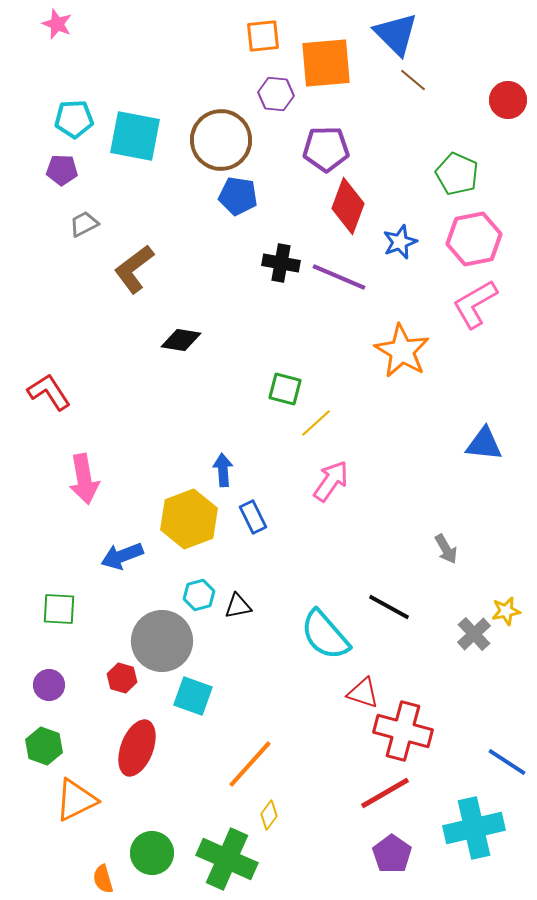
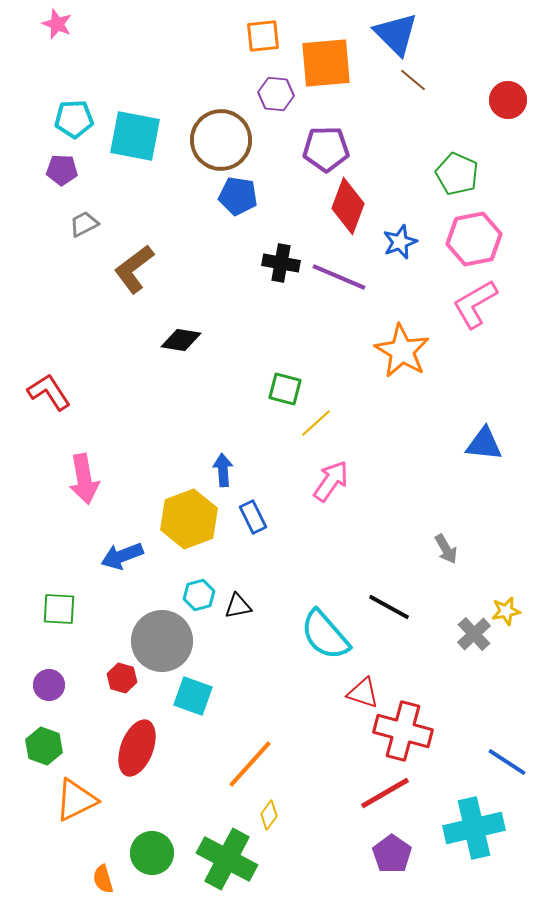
green cross at (227, 859): rotated 4 degrees clockwise
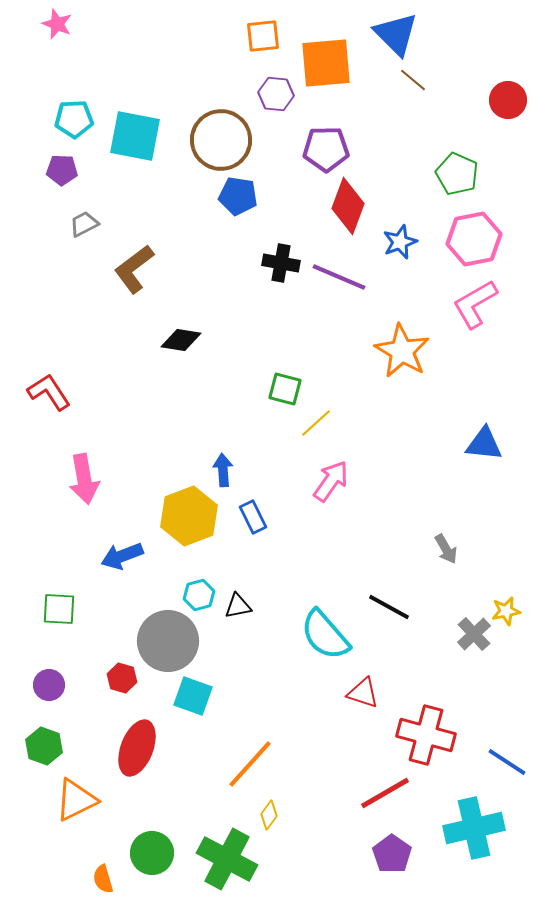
yellow hexagon at (189, 519): moved 3 px up
gray circle at (162, 641): moved 6 px right
red cross at (403, 731): moved 23 px right, 4 px down
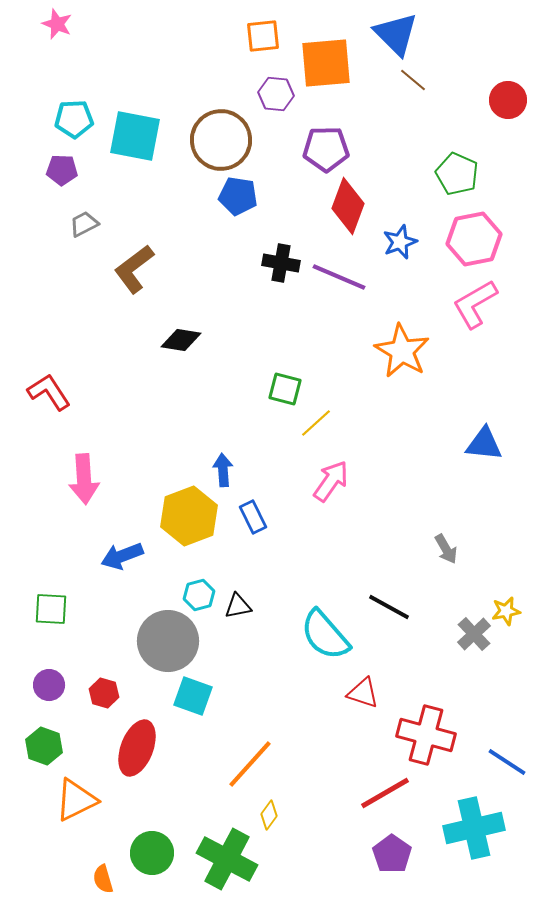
pink arrow at (84, 479): rotated 6 degrees clockwise
green square at (59, 609): moved 8 px left
red hexagon at (122, 678): moved 18 px left, 15 px down
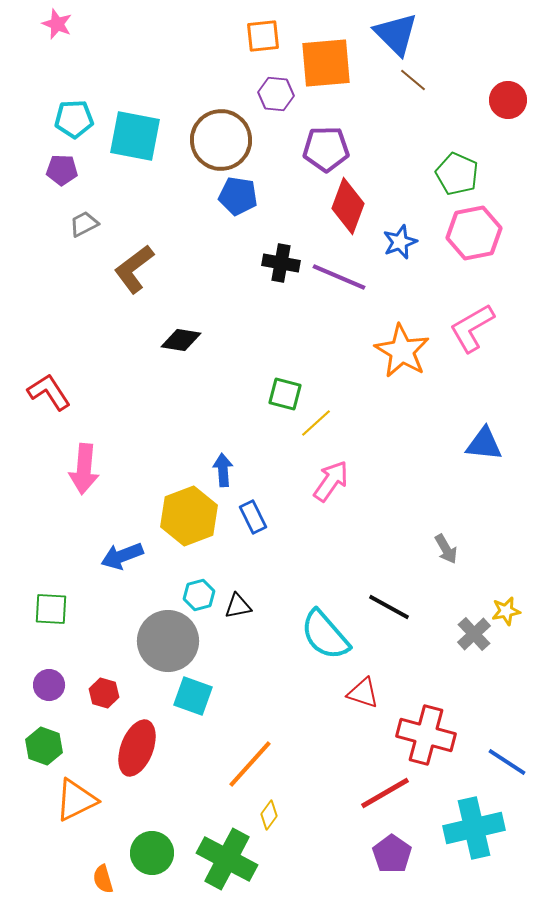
pink hexagon at (474, 239): moved 6 px up
pink L-shape at (475, 304): moved 3 px left, 24 px down
green square at (285, 389): moved 5 px down
pink arrow at (84, 479): moved 10 px up; rotated 9 degrees clockwise
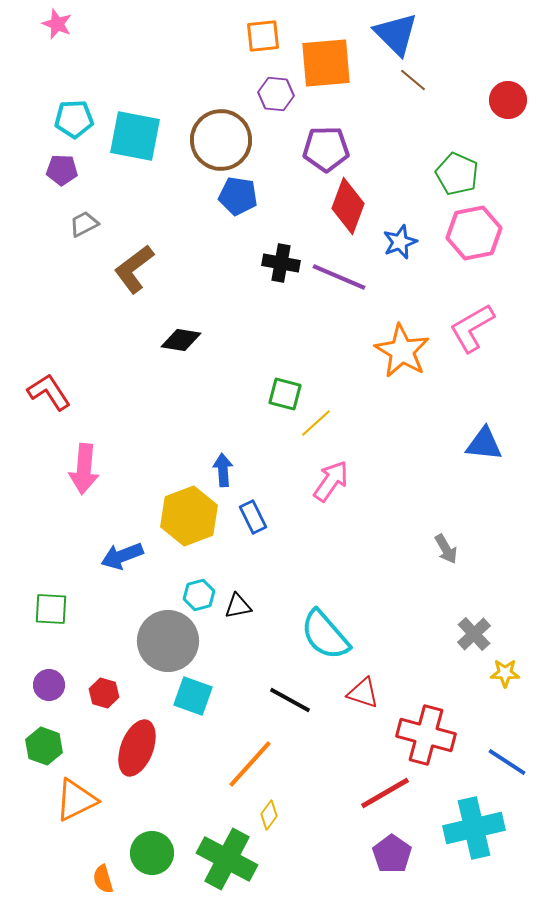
black line at (389, 607): moved 99 px left, 93 px down
yellow star at (506, 611): moved 1 px left, 62 px down; rotated 12 degrees clockwise
